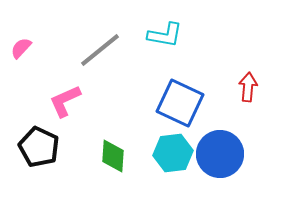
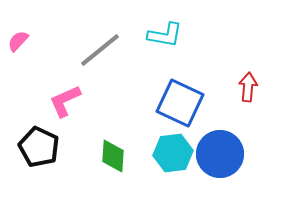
pink semicircle: moved 3 px left, 7 px up
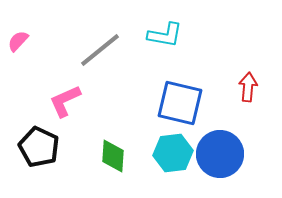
blue square: rotated 12 degrees counterclockwise
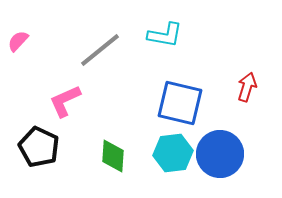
red arrow: moved 1 px left; rotated 12 degrees clockwise
